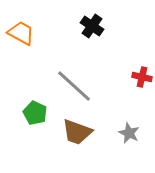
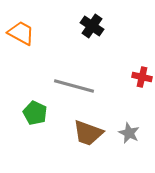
gray line: rotated 27 degrees counterclockwise
brown trapezoid: moved 11 px right, 1 px down
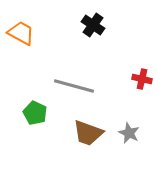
black cross: moved 1 px right, 1 px up
red cross: moved 2 px down
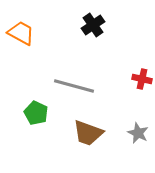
black cross: rotated 20 degrees clockwise
green pentagon: moved 1 px right
gray star: moved 9 px right
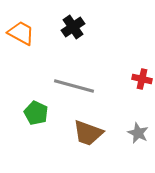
black cross: moved 20 px left, 2 px down
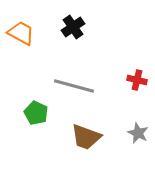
red cross: moved 5 px left, 1 px down
brown trapezoid: moved 2 px left, 4 px down
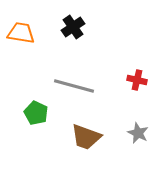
orange trapezoid: rotated 20 degrees counterclockwise
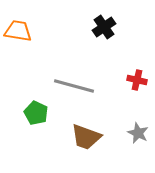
black cross: moved 31 px right
orange trapezoid: moved 3 px left, 2 px up
